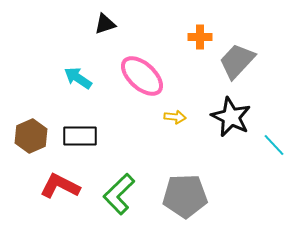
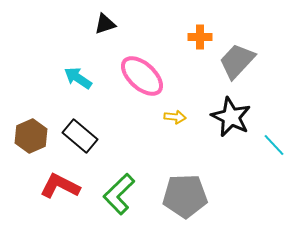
black rectangle: rotated 40 degrees clockwise
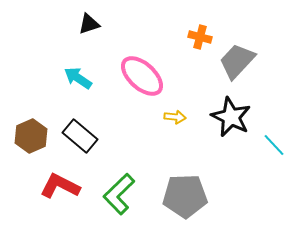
black triangle: moved 16 px left
orange cross: rotated 15 degrees clockwise
